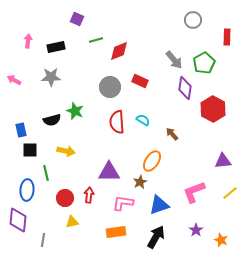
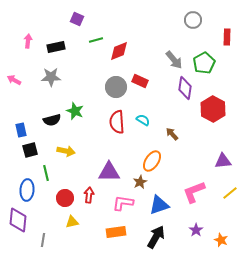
gray circle at (110, 87): moved 6 px right
black square at (30, 150): rotated 14 degrees counterclockwise
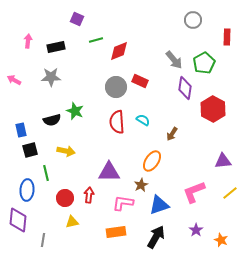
brown arrow at (172, 134): rotated 104 degrees counterclockwise
brown star at (140, 182): moved 1 px right, 3 px down
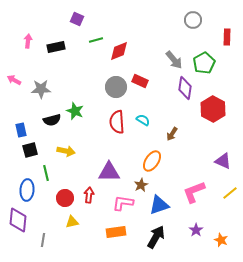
gray star at (51, 77): moved 10 px left, 12 px down
purple triangle at (223, 161): rotated 30 degrees clockwise
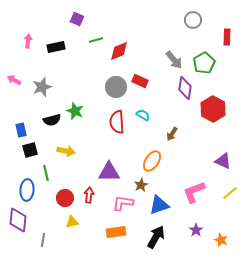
gray star at (41, 89): moved 1 px right, 2 px up; rotated 18 degrees counterclockwise
cyan semicircle at (143, 120): moved 5 px up
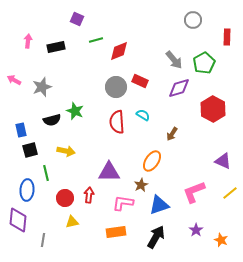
purple diamond at (185, 88): moved 6 px left; rotated 65 degrees clockwise
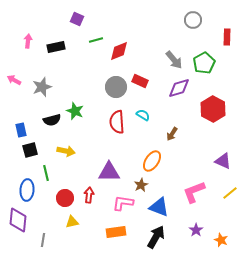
blue triangle at (159, 205): moved 2 px down; rotated 40 degrees clockwise
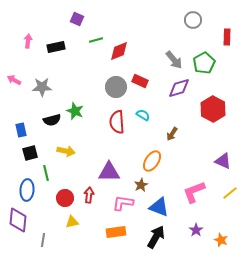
gray star at (42, 87): rotated 18 degrees clockwise
black square at (30, 150): moved 3 px down
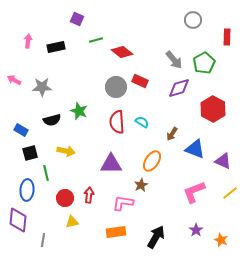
red diamond at (119, 51): moved 3 px right, 1 px down; rotated 60 degrees clockwise
green star at (75, 111): moved 4 px right
cyan semicircle at (143, 115): moved 1 px left, 7 px down
blue rectangle at (21, 130): rotated 48 degrees counterclockwise
purple triangle at (109, 172): moved 2 px right, 8 px up
blue triangle at (159, 207): moved 36 px right, 58 px up
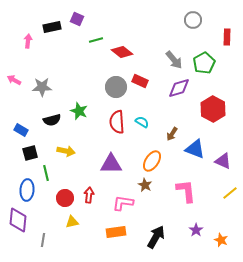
black rectangle at (56, 47): moved 4 px left, 20 px up
brown star at (141, 185): moved 4 px right; rotated 16 degrees counterclockwise
pink L-shape at (194, 192): moved 8 px left, 1 px up; rotated 105 degrees clockwise
